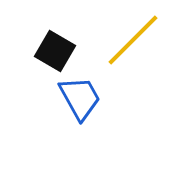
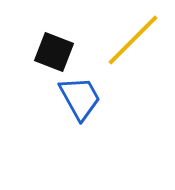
black square: moved 1 px left, 1 px down; rotated 9 degrees counterclockwise
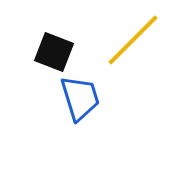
blue trapezoid: rotated 12 degrees clockwise
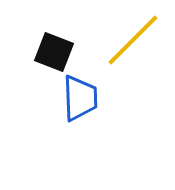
blue trapezoid: rotated 15 degrees clockwise
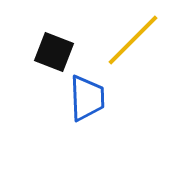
blue trapezoid: moved 7 px right
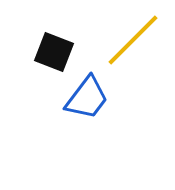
blue trapezoid: rotated 39 degrees clockwise
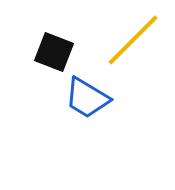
blue trapezoid: rotated 84 degrees clockwise
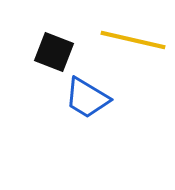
yellow line: rotated 58 degrees clockwise
